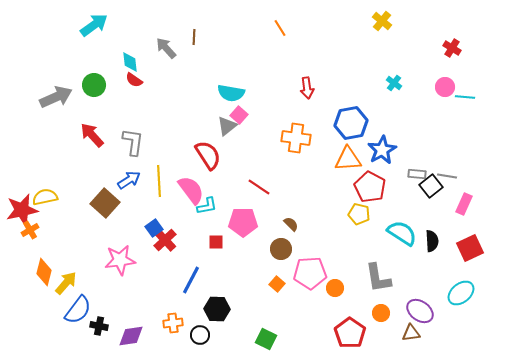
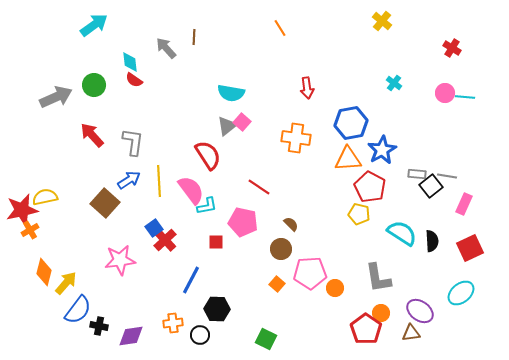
pink circle at (445, 87): moved 6 px down
pink square at (239, 115): moved 3 px right, 7 px down
pink pentagon at (243, 222): rotated 12 degrees clockwise
red pentagon at (350, 333): moved 16 px right, 4 px up
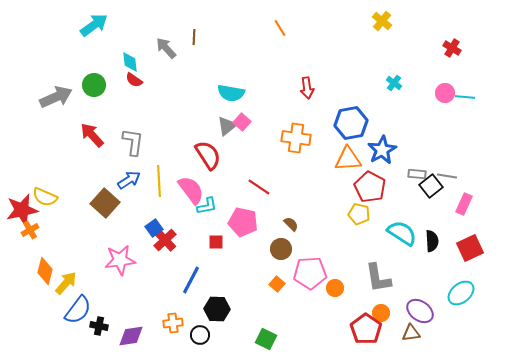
yellow semicircle at (45, 197): rotated 145 degrees counterclockwise
orange diamond at (44, 272): moved 1 px right, 1 px up
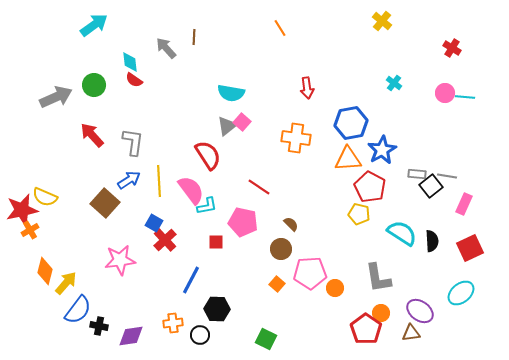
blue square at (154, 228): moved 5 px up; rotated 24 degrees counterclockwise
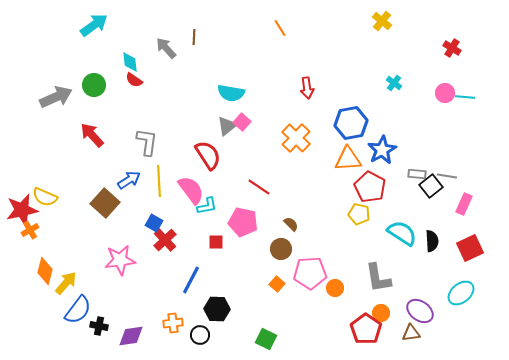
orange cross at (296, 138): rotated 36 degrees clockwise
gray L-shape at (133, 142): moved 14 px right
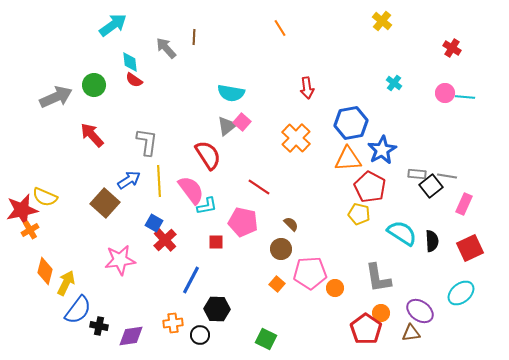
cyan arrow at (94, 25): moved 19 px right
yellow arrow at (66, 283): rotated 15 degrees counterclockwise
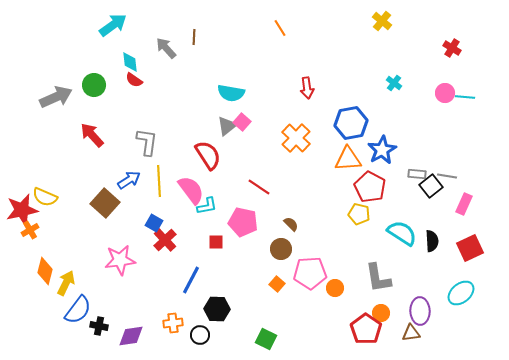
purple ellipse at (420, 311): rotated 52 degrees clockwise
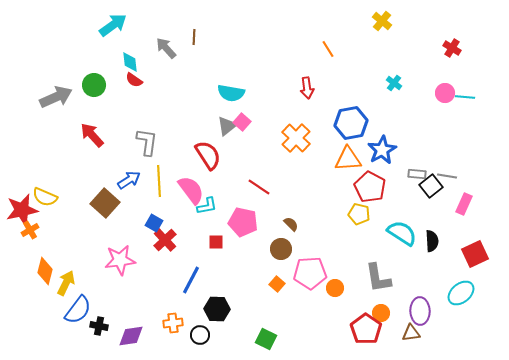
orange line at (280, 28): moved 48 px right, 21 px down
red square at (470, 248): moved 5 px right, 6 px down
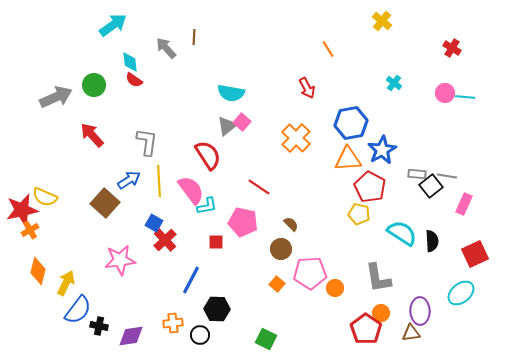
red arrow at (307, 88): rotated 20 degrees counterclockwise
orange diamond at (45, 271): moved 7 px left
